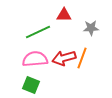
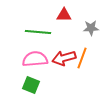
green line: rotated 30 degrees clockwise
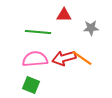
orange line: rotated 75 degrees counterclockwise
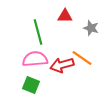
red triangle: moved 1 px right, 1 px down
gray star: rotated 21 degrees clockwise
green line: rotated 70 degrees clockwise
red arrow: moved 2 px left, 7 px down
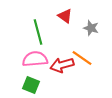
red triangle: rotated 35 degrees clockwise
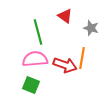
orange line: rotated 65 degrees clockwise
red arrow: moved 3 px right; rotated 145 degrees counterclockwise
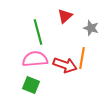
red triangle: rotated 42 degrees clockwise
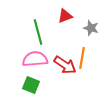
red triangle: rotated 21 degrees clockwise
red arrow: rotated 15 degrees clockwise
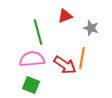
pink semicircle: moved 3 px left
